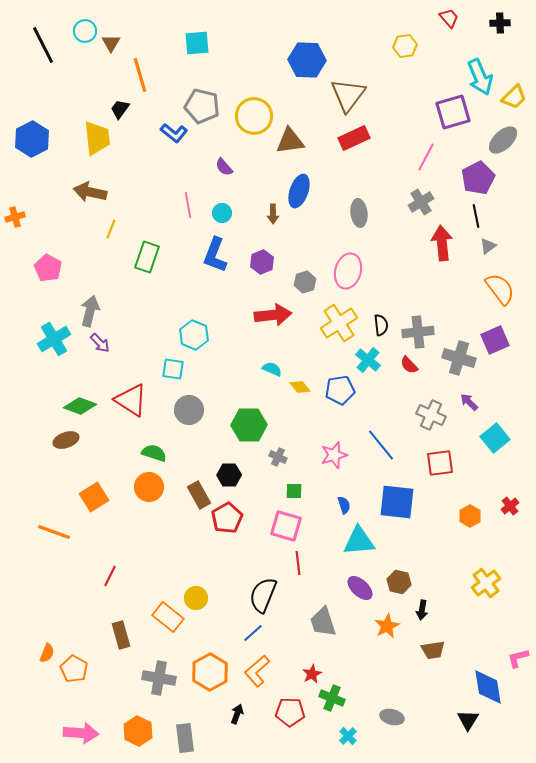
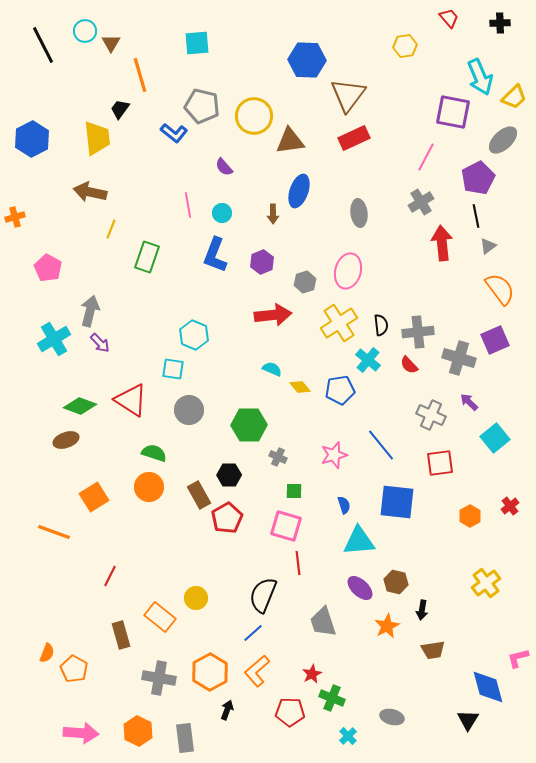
purple square at (453, 112): rotated 27 degrees clockwise
brown hexagon at (399, 582): moved 3 px left
orange rectangle at (168, 617): moved 8 px left
blue diamond at (488, 687): rotated 6 degrees counterclockwise
black arrow at (237, 714): moved 10 px left, 4 px up
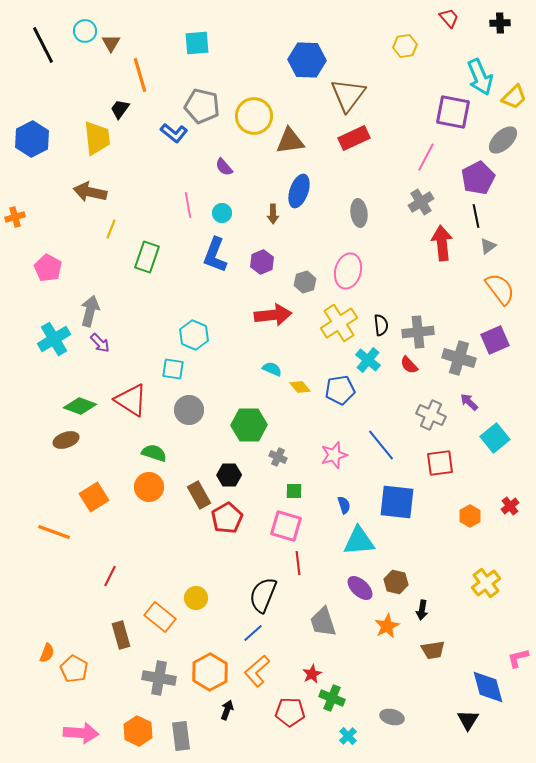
gray rectangle at (185, 738): moved 4 px left, 2 px up
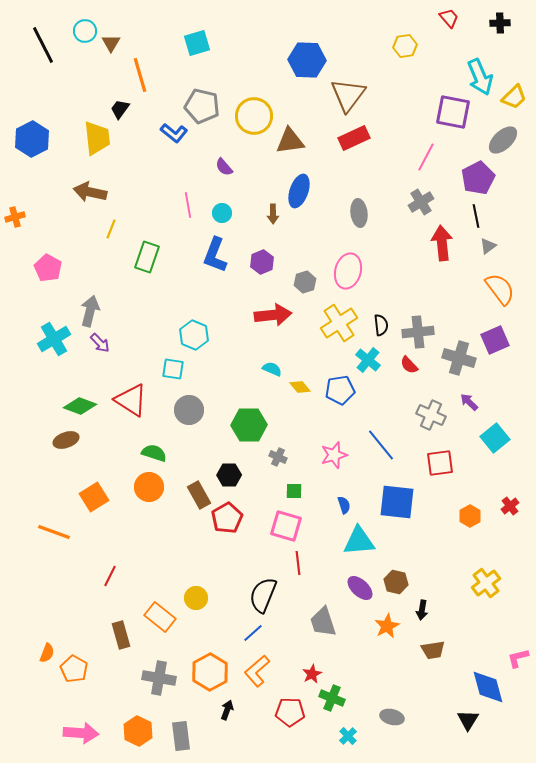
cyan square at (197, 43): rotated 12 degrees counterclockwise
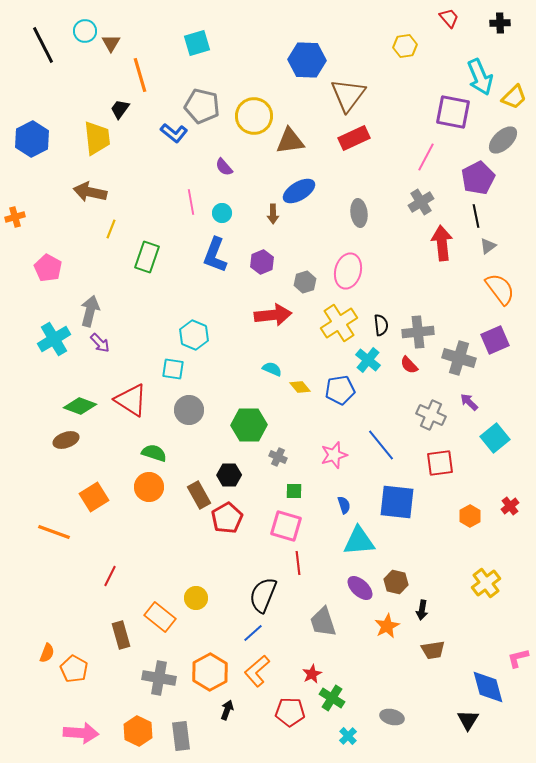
blue ellipse at (299, 191): rotated 40 degrees clockwise
pink line at (188, 205): moved 3 px right, 3 px up
green cross at (332, 698): rotated 10 degrees clockwise
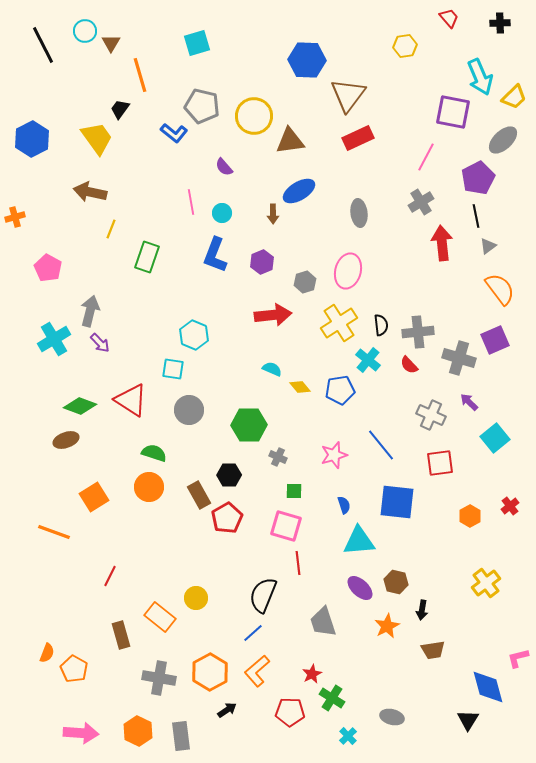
yellow trapezoid at (97, 138): rotated 30 degrees counterclockwise
red rectangle at (354, 138): moved 4 px right
black arrow at (227, 710): rotated 36 degrees clockwise
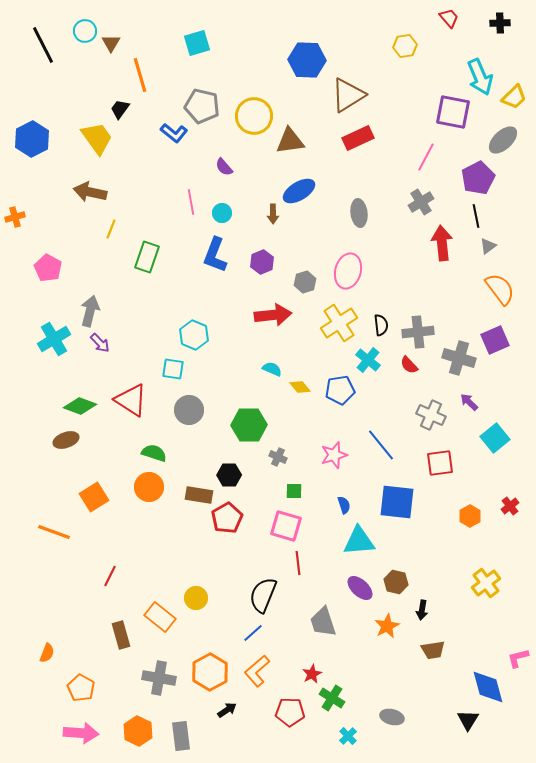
brown triangle at (348, 95): rotated 21 degrees clockwise
brown rectangle at (199, 495): rotated 52 degrees counterclockwise
orange pentagon at (74, 669): moved 7 px right, 19 px down
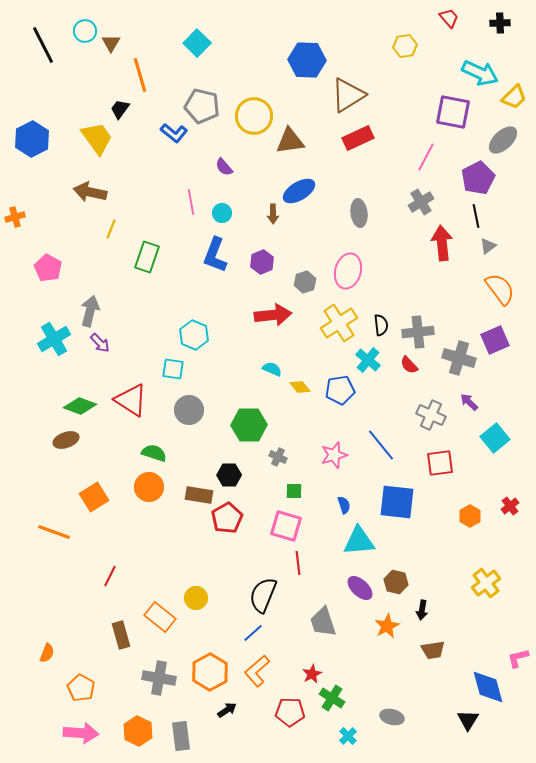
cyan square at (197, 43): rotated 28 degrees counterclockwise
cyan arrow at (480, 77): moved 4 px up; rotated 42 degrees counterclockwise
